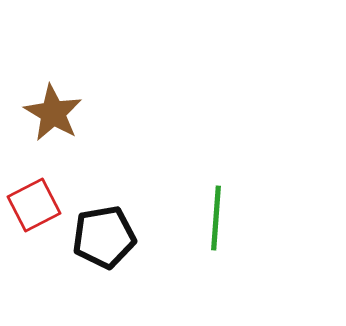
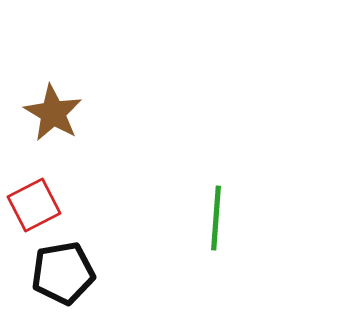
black pentagon: moved 41 px left, 36 px down
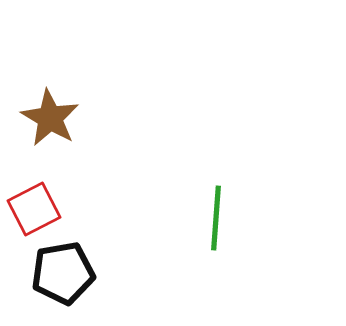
brown star: moved 3 px left, 5 px down
red square: moved 4 px down
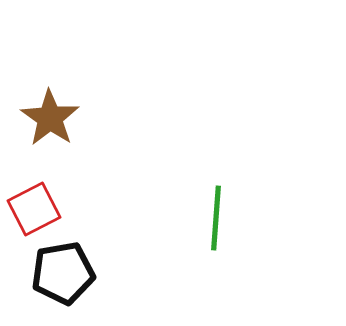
brown star: rotated 4 degrees clockwise
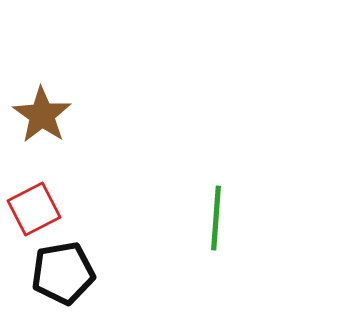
brown star: moved 8 px left, 3 px up
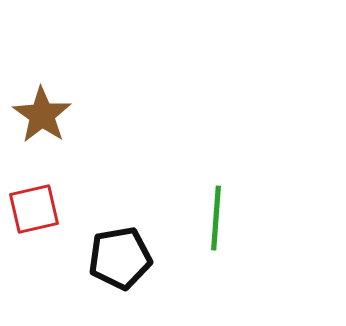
red square: rotated 14 degrees clockwise
black pentagon: moved 57 px right, 15 px up
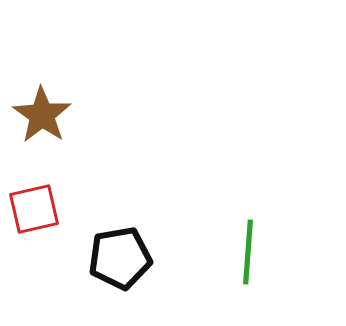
green line: moved 32 px right, 34 px down
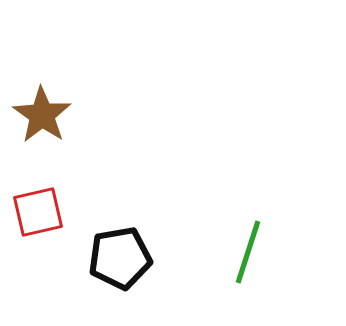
red square: moved 4 px right, 3 px down
green line: rotated 14 degrees clockwise
